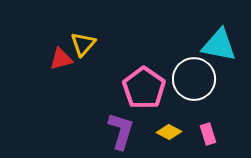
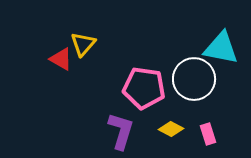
cyan triangle: moved 2 px right, 3 px down
red triangle: rotated 45 degrees clockwise
pink pentagon: rotated 27 degrees counterclockwise
yellow diamond: moved 2 px right, 3 px up
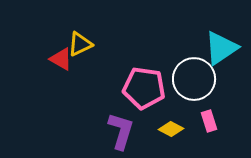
yellow triangle: moved 3 px left; rotated 24 degrees clockwise
cyan triangle: rotated 45 degrees counterclockwise
pink rectangle: moved 1 px right, 13 px up
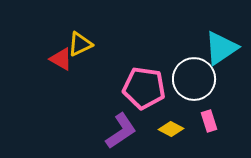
purple L-shape: rotated 39 degrees clockwise
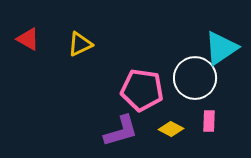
red triangle: moved 33 px left, 20 px up
white circle: moved 1 px right, 1 px up
pink pentagon: moved 2 px left, 2 px down
pink rectangle: rotated 20 degrees clockwise
purple L-shape: rotated 18 degrees clockwise
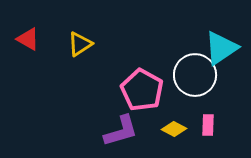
yellow triangle: rotated 8 degrees counterclockwise
white circle: moved 3 px up
pink pentagon: rotated 21 degrees clockwise
pink rectangle: moved 1 px left, 4 px down
yellow diamond: moved 3 px right
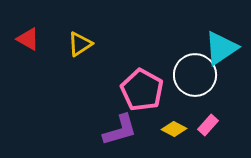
pink rectangle: rotated 40 degrees clockwise
purple L-shape: moved 1 px left, 1 px up
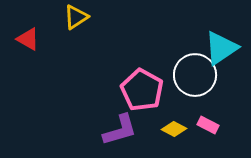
yellow triangle: moved 4 px left, 27 px up
pink rectangle: rotated 75 degrees clockwise
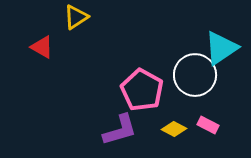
red triangle: moved 14 px right, 8 px down
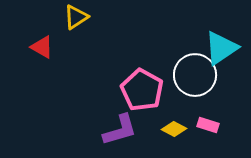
pink rectangle: rotated 10 degrees counterclockwise
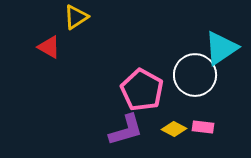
red triangle: moved 7 px right
pink rectangle: moved 5 px left, 2 px down; rotated 10 degrees counterclockwise
purple L-shape: moved 6 px right
